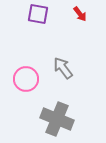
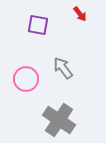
purple square: moved 11 px down
gray cross: moved 2 px right, 1 px down; rotated 12 degrees clockwise
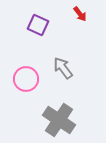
purple square: rotated 15 degrees clockwise
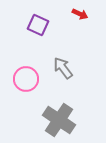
red arrow: rotated 28 degrees counterclockwise
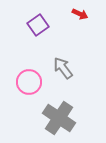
purple square: rotated 30 degrees clockwise
pink circle: moved 3 px right, 3 px down
gray cross: moved 2 px up
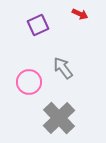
purple square: rotated 10 degrees clockwise
gray cross: rotated 12 degrees clockwise
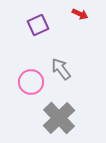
gray arrow: moved 2 px left, 1 px down
pink circle: moved 2 px right
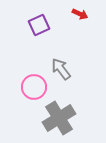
purple square: moved 1 px right
pink circle: moved 3 px right, 5 px down
gray cross: rotated 12 degrees clockwise
